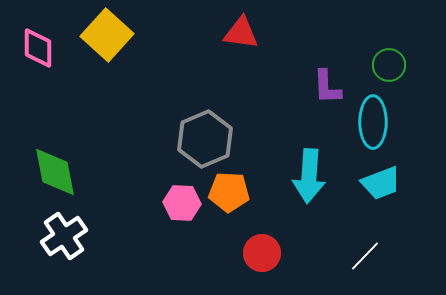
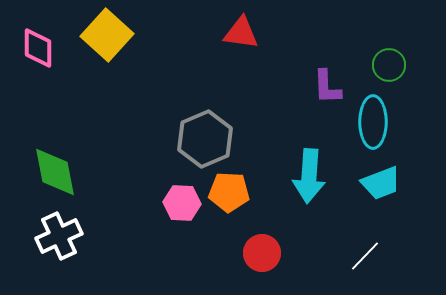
white cross: moved 5 px left; rotated 9 degrees clockwise
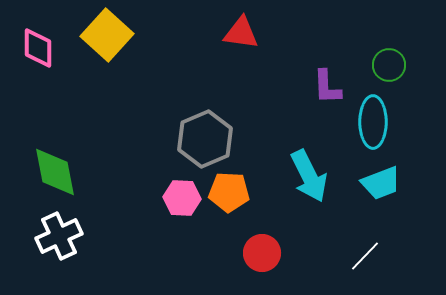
cyan arrow: rotated 30 degrees counterclockwise
pink hexagon: moved 5 px up
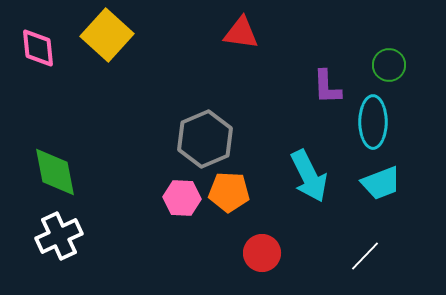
pink diamond: rotated 6 degrees counterclockwise
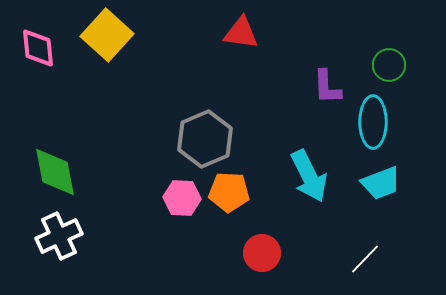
white line: moved 3 px down
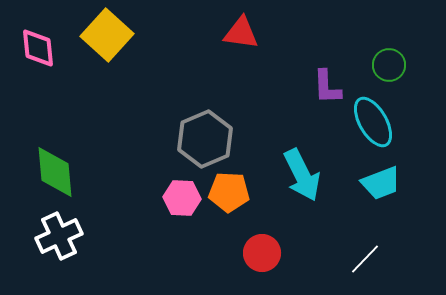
cyan ellipse: rotated 30 degrees counterclockwise
green diamond: rotated 6 degrees clockwise
cyan arrow: moved 7 px left, 1 px up
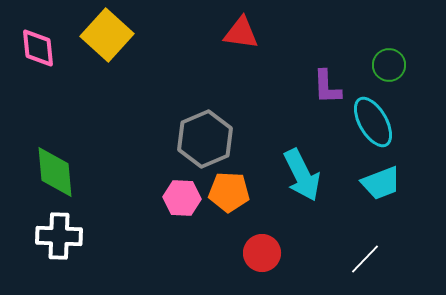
white cross: rotated 27 degrees clockwise
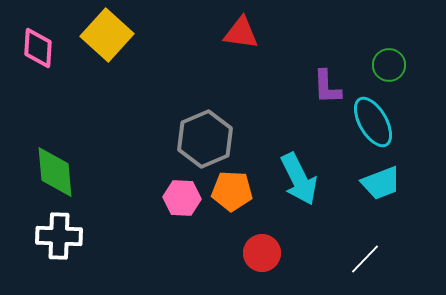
pink diamond: rotated 9 degrees clockwise
cyan arrow: moved 3 px left, 4 px down
orange pentagon: moved 3 px right, 1 px up
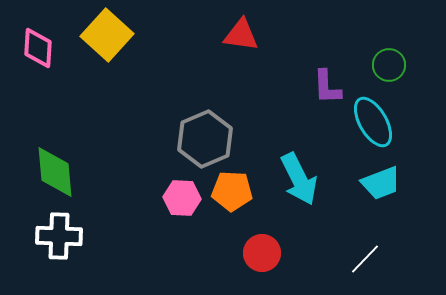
red triangle: moved 2 px down
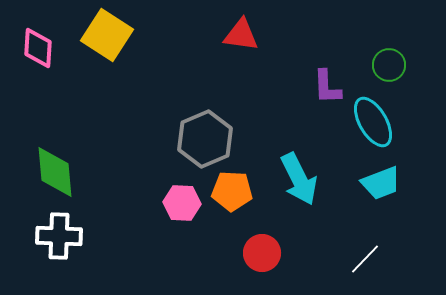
yellow square: rotated 9 degrees counterclockwise
pink hexagon: moved 5 px down
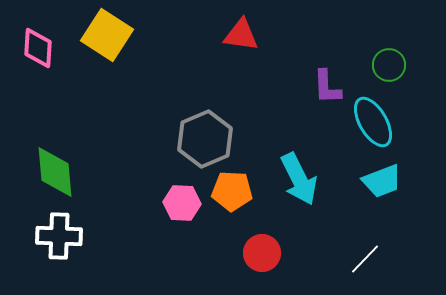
cyan trapezoid: moved 1 px right, 2 px up
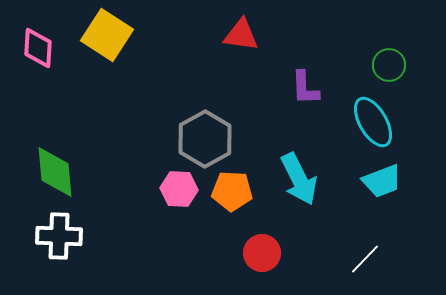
purple L-shape: moved 22 px left, 1 px down
gray hexagon: rotated 6 degrees counterclockwise
pink hexagon: moved 3 px left, 14 px up
